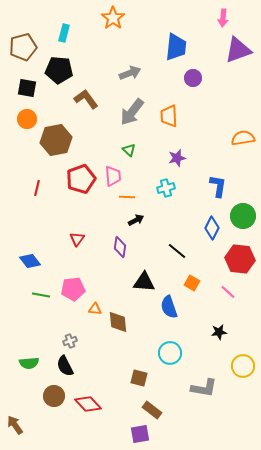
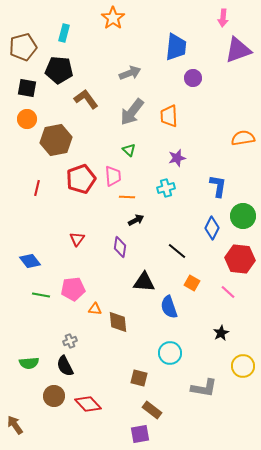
black star at (219, 332): moved 2 px right, 1 px down; rotated 21 degrees counterclockwise
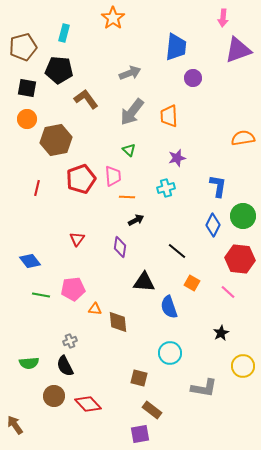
blue diamond at (212, 228): moved 1 px right, 3 px up
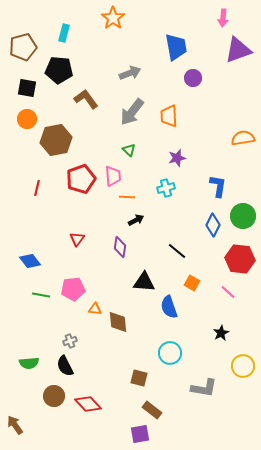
blue trapezoid at (176, 47): rotated 16 degrees counterclockwise
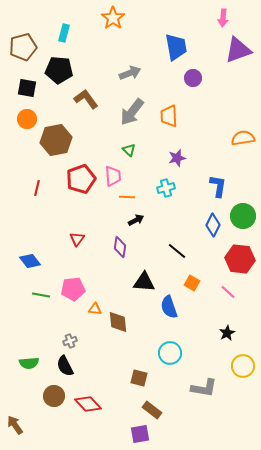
black star at (221, 333): moved 6 px right
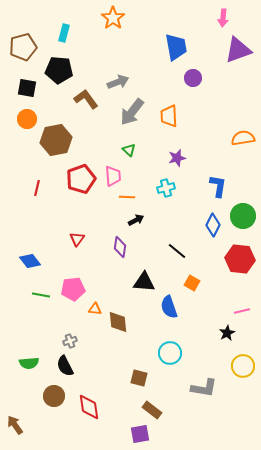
gray arrow at (130, 73): moved 12 px left, 9 px down
pink line at (228, 292): moved 14 px right, 19 px down; rotated 56 degrees counterclockwise
red diamond at (88, 404): moved 1 px right, 3 px down; rotated 36 degrees clockwise
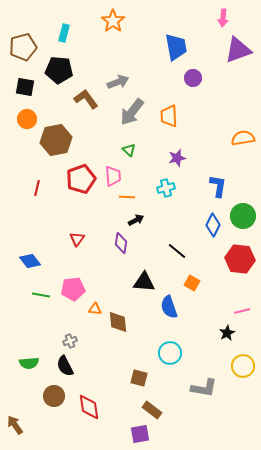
orange star at (113, 18): moved 3 px down
black square at (27, 88): moved 2 px left, 1 px up
purple diamond at (120, 247): moved 1 px right, 4 px up
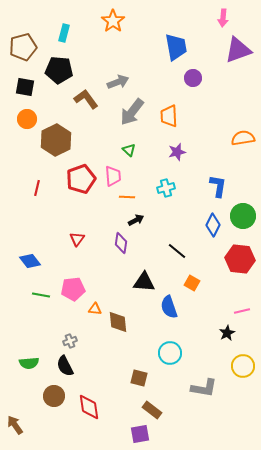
brown hexagon at (56, 140): rotated 16 degrees counterclockwise
purple star at (177, 158): moved 6 px up
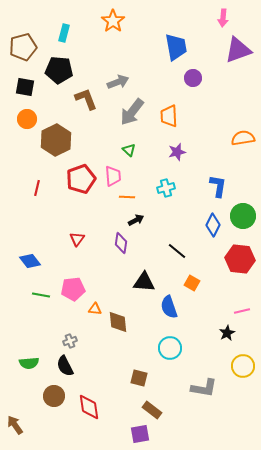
brown L-shape at (86, 99): rotated 15 degrees clockwise
cyan circle at (170, 353): moved 5 px up
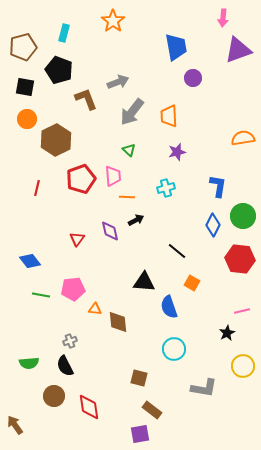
black pentagon at (59, 70): rotated 16 degrees clockwise
purple diamond at (121, 243): moved 11 px left, 12 px up; rotated 20 degrees counterclockwise
cyan circle at (170, 348): moved 4 px right, 1 px down
